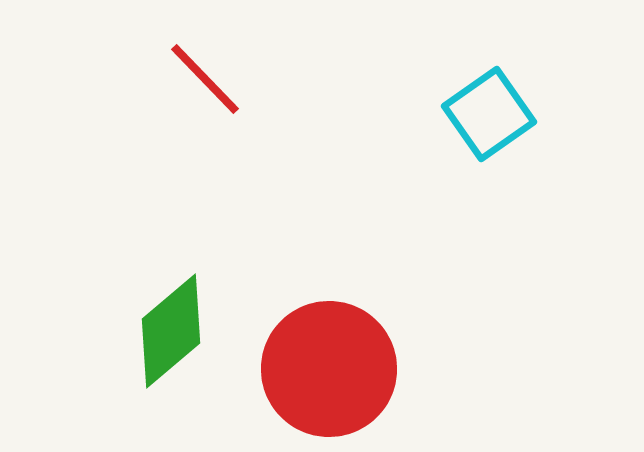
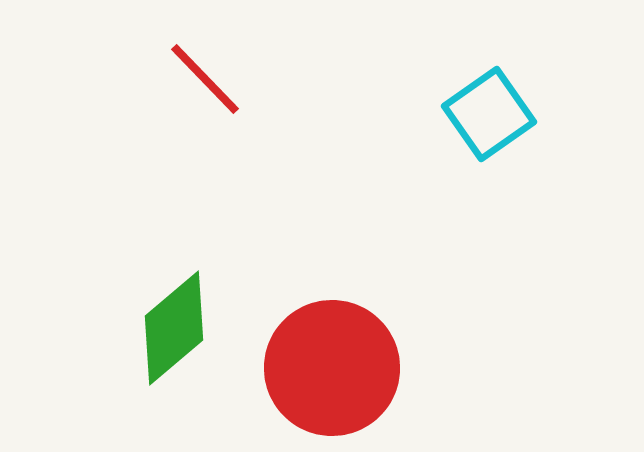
green diamond: moved 3 px right, 3 px up
red circle: moved 3 px right, 1 px up
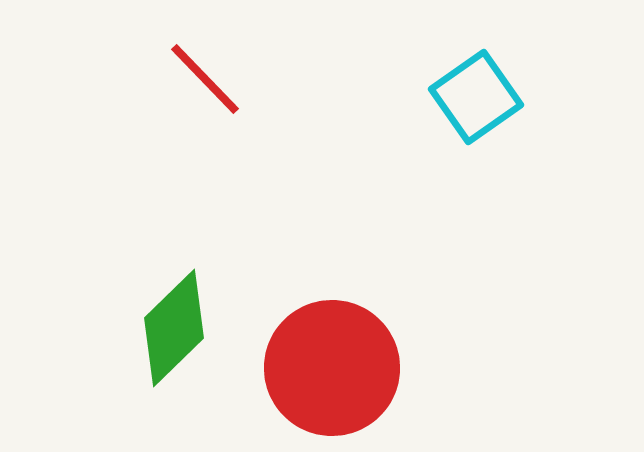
cyan square: moved 13 px left, 17 px up
green diamond: rotated 4 degrees counterclockwise
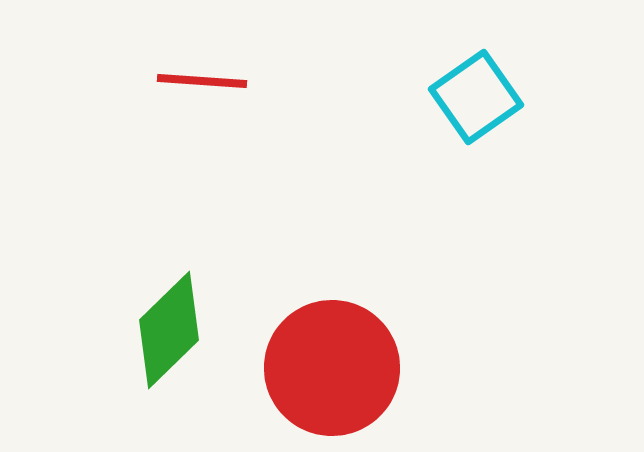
red line: moved 3 px left, 2 px down; rotated 42 degrees counterclockwise
green diamond: moved 5 px left, 2 px down
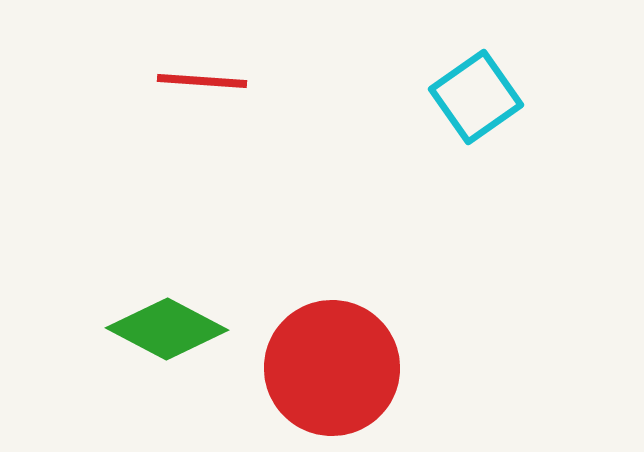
green diamond: moved 2 px left, 1 px up; rotated 72 degrees clockwise
